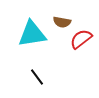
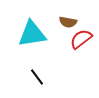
brown semicircle: moved 6 px right
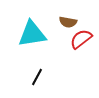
black line: rotated 66 degrees clockwise
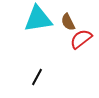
brown semicircle: rotated 54 degrees clockwise
cyan triangle: moved 6 px right, 15 px up
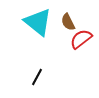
cyan triangle: moved 3 px down; rotated 48 degrees clockwise
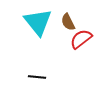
cyan triangle: rotated 12 degrees clockwise
black line: rotated 66 degrees clockwise
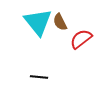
brown semicircle: moved 8 px left
black line: moved 2 px right
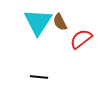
cyan triangle: rotated 12 degrees clockwise
